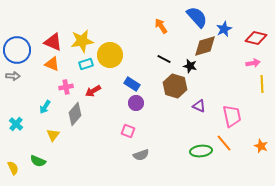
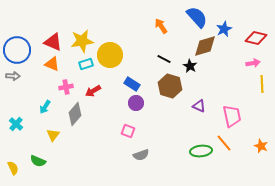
black star: rotated 16 degrees clockwise
brown hexagon: moved 5 px left
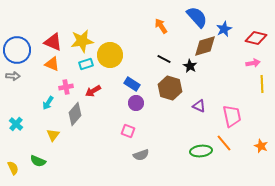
brown hexagon: moved 2 px down
cyan arrow: moved 3 px right, 4 px up
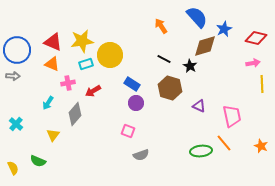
pink cross: moved 2 px right, 4 px up
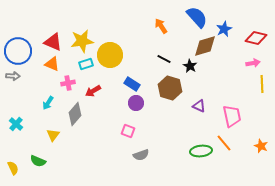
blue circle: moved 1 px right, 1 px down
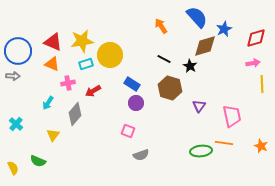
red diamond: rotated 30 degrees counterclockwise
purple triangle: rotated 40 degrees clockwise
orange line: rotated 42 degrees counterclockwise
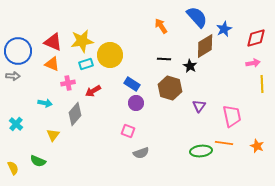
brown diamond: rotated 15 degrees counterclockwise
black line: rotated 24 degrees counterclockwise
cyan arrow: moved 3 px left; rotated 112 degrees counterclockwise
orange star: moved 4 px left
gray semicircle: moved 2 px up
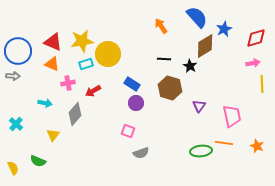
yellow circle: moved 2 px left, 1 px up
